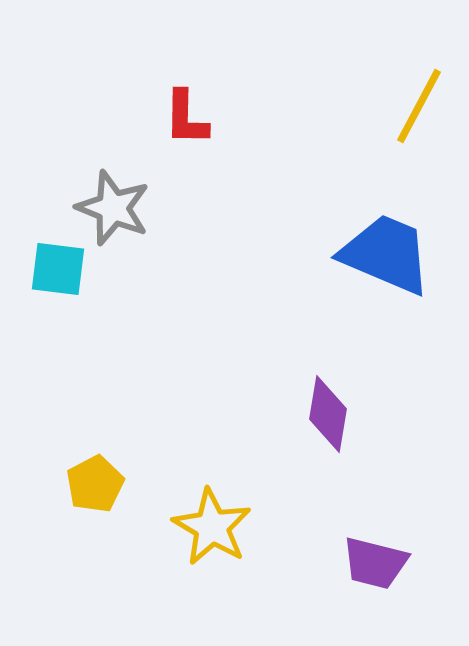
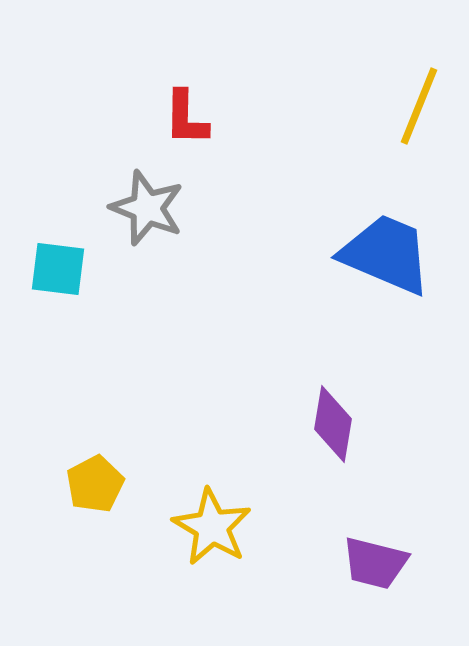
yellow line: rotated 6 degrees counterclockwise
gray star: moved 34 px right
purple diamond: moved 5 px right, 10 px down
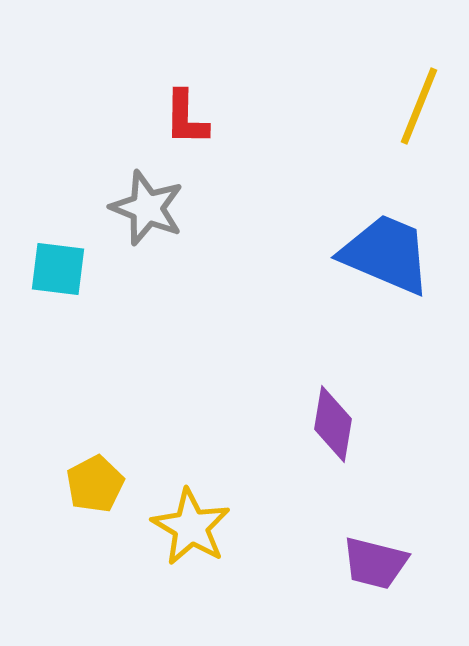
yellow star: moved 21 px left
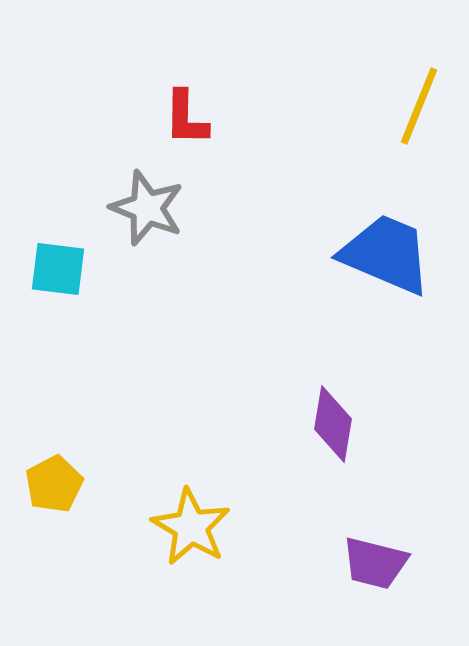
yellow pentagon: moved 41 px left
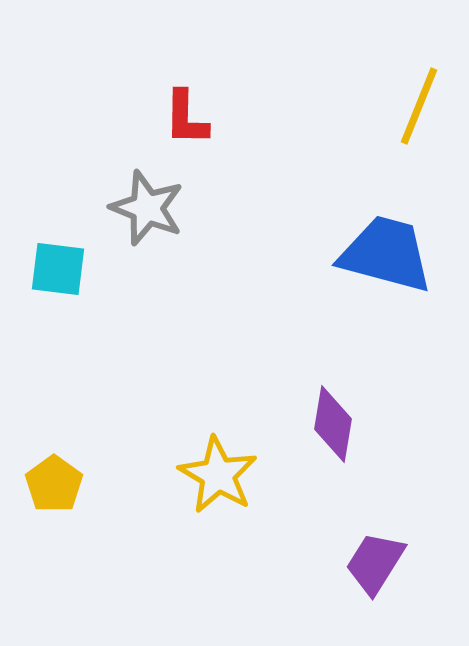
blue trapezoid: rotated 8 degrees counterclockwise
yellow pentagon: rotated 8 degrees counterclockwise
yellow star: moved 27 px right, 52 px up
purple trapezoid: rotated 108 degrees clockwise
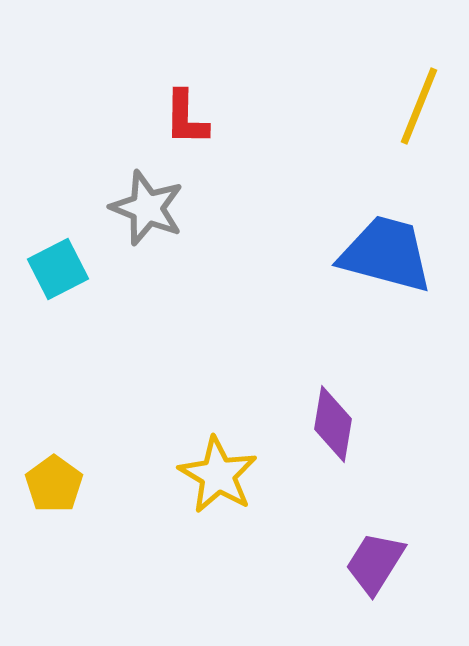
cyan square: rotated 34 degrees counterclockwise
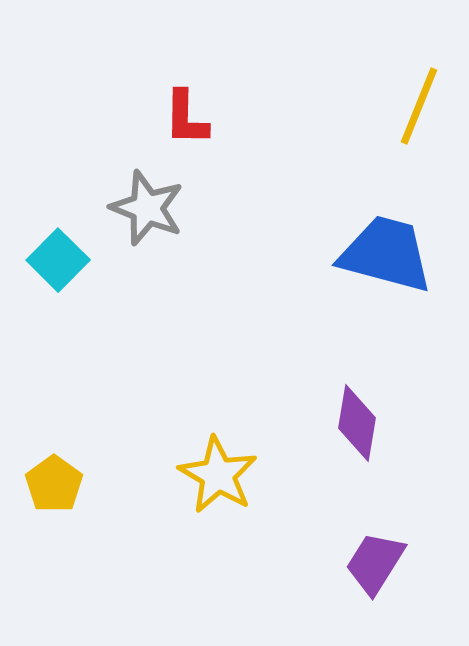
cyan square: moved 9 px up; rotated 18 degrees counterclockwise
purple diamond: moved 24 px right, 1 px up
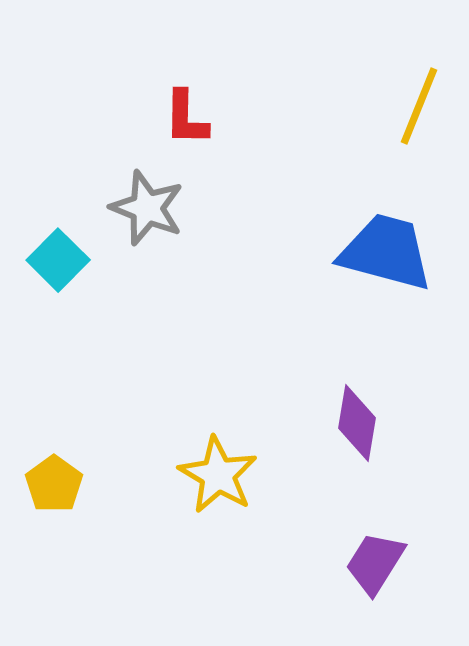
blue trapezoid: moved 2 px up
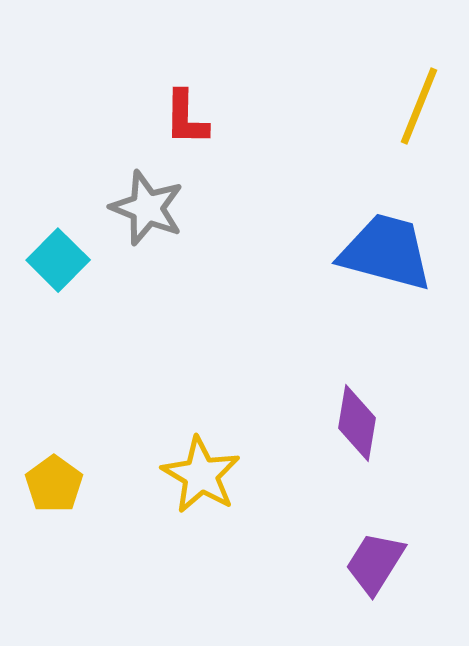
yellow star: moved 17 px left
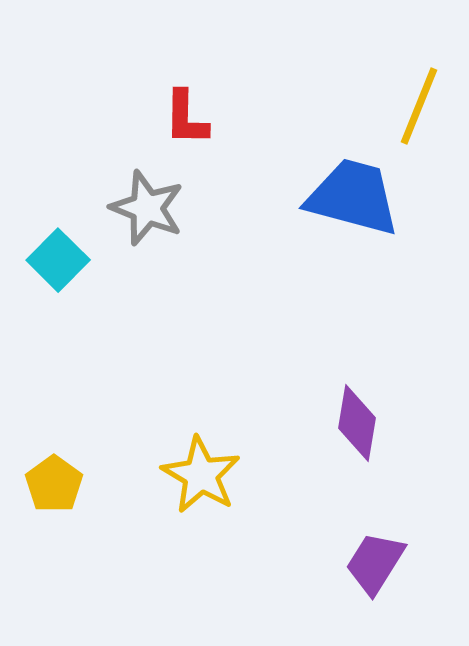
blue trapezoid: moved 33 px left, 55 px up
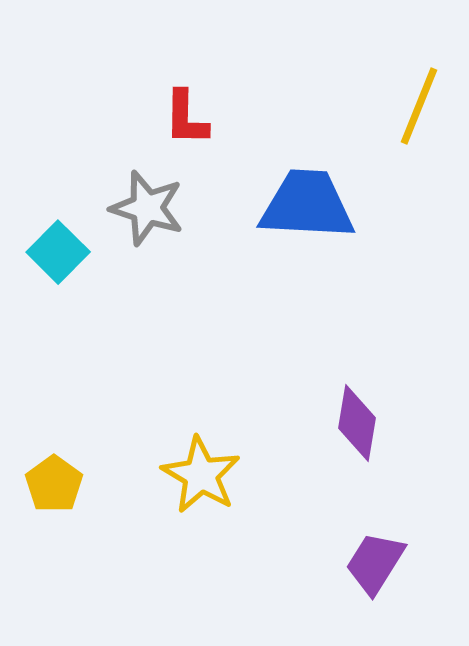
blue trapezoid: moved 46 px left, 8 px down; rotated 12 degrees counterclockwise
gray star: rotated 4 degrees counterclockwise
cyan square: moved 8 px up
